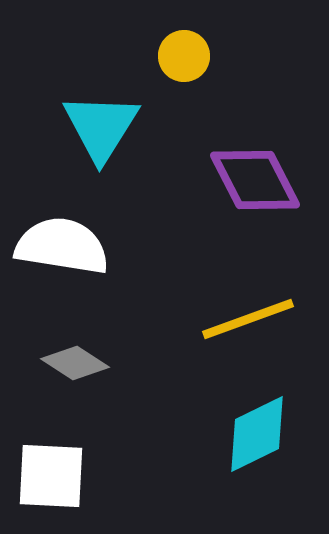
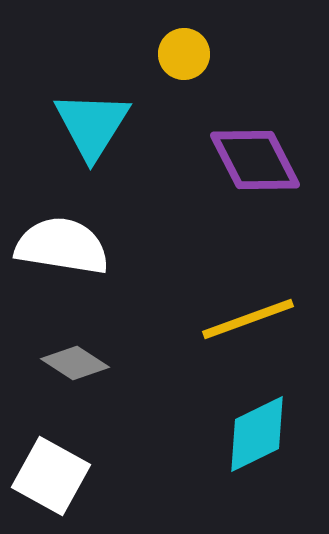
yellow circle: moved 2 px up
cyan triangle: moved 9 px left, 2 px up
purple diamond: moved 20 px up
white square: rotated 26 degrees clockwise
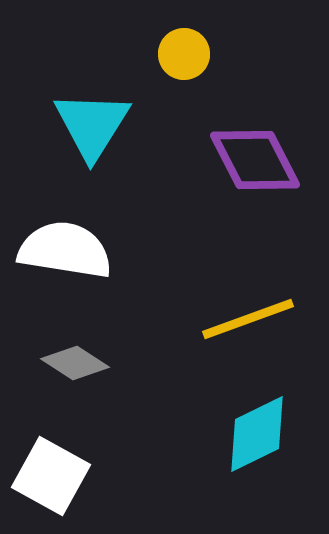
white semicircle: moved 3 px right, 4 px down
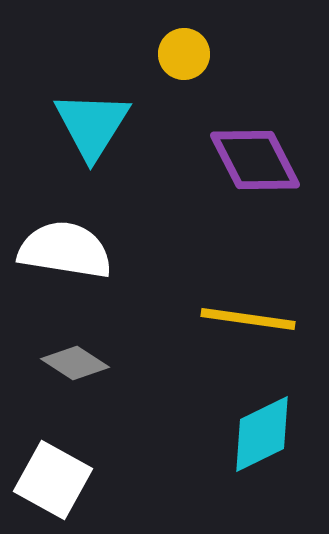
yellow line: rotated 28 degrees clockwise
cyan diamond: moved 5 px right
white square: moved 2 px right, 4 px down
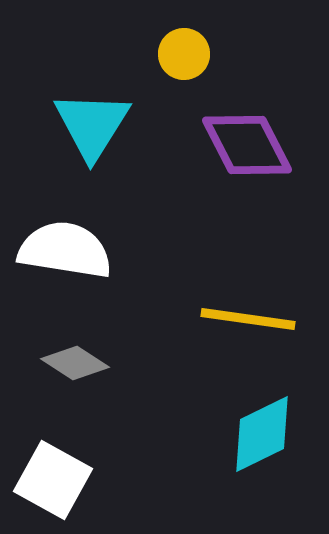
purple diamond: moved 8 px left, 15 px up
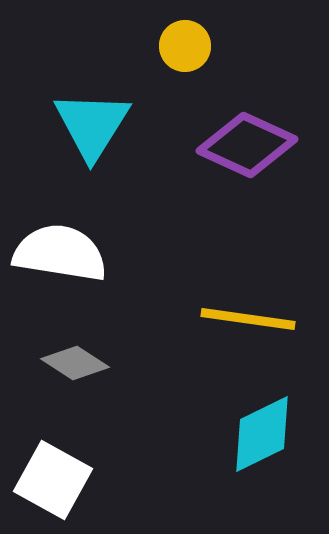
yellow circle: moved 1 px right, 8 px up
purple diamond: rotated 38 degrees counterclockwise
white semicircle: moved 5 px left, 3 px down
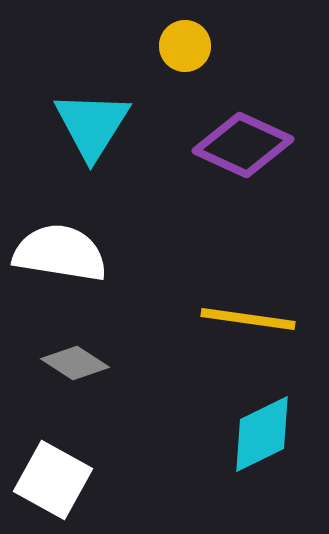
purple diamond: moved 4 px left
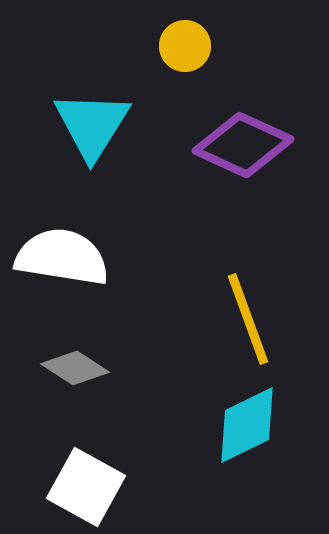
white semicircle: moved 2 px right, 4 px down
yellow line: rotated 62 degrees clockwise
gray diamond: moved 5 px down
cyan diamond: moved 15 px left, 9 px up
white square: moved 33 px right, 7 px down
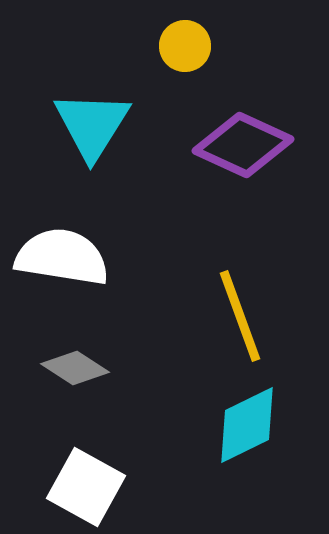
yellow line: moved 8 px left, 3 px up
